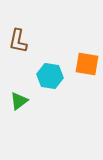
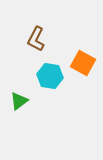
brown L-shape: moved 18 px right, 2 px up; rotated 15 degrees clockwise
orange square: moved 4 px left, 1 px up; rotated 20 degrees clockwise
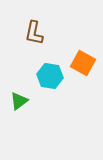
brown L-shape: moved 2 px left, 6 px up; rotated 15 degrees counterclockwise
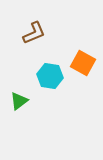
brown L-shape: rotated 125 degrees counterclockwise
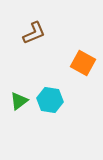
cyan hexagon: moved 24 px down
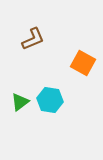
brown L-shape: moved 1 px left, 6 px down
green triangle: moved 1 px right, 1 px down
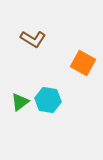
brown L-shape: rotated 55 degrees clockwise
cyan hexagon: moved 2 px left
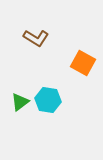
brown L-shape: moved 3 px right, 1 px up
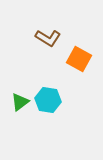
brown L-shape: moved 12 px right
orange square: moved 4 px left, 4 px up
